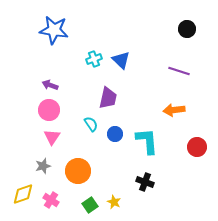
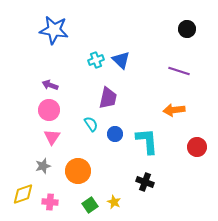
cyan cross: moved 2 px right, 1 px down
pink cross: moved 1 px left, 2 px down; rotated 28 degrees counterclockwise
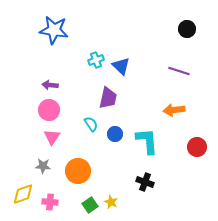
blue triangle: moved 6 px down
purple arrow: rotated 14 degrees counterclockwise
gray star: rotated 21 degrees clockwise
yellow star: moved 3 px left
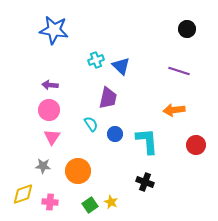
red circle: moved 1 px left, 2 px up
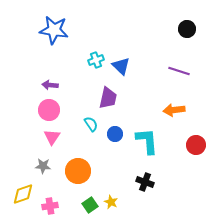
pink cross: moved 4 px down; rotated 14 degrees counterclockwise
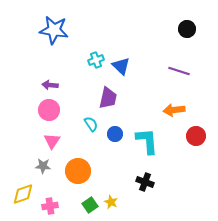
pink triangle: moved 4 px down
red circle: moved 9 px up
